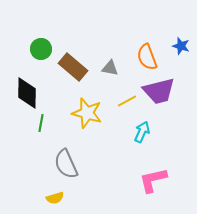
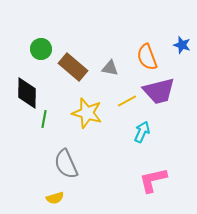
blue star: moved 1 px right, 1 px up
green line: moved 3 px right, 4 px up
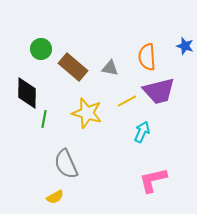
blue star: moved 3 px right, 1 px down
orange semicircle: rotated 16 degrees clockwise
yellow semicircle: moved 1 px up; rotated 12 degrees counterclockwise
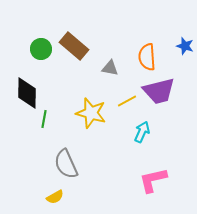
brown rectangle: moved 1 px right, 21 px up
yellow star: moved 4 px right
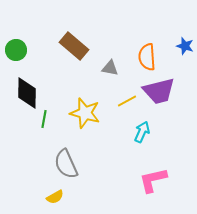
green circle: moved 25 px left, 1 px down
yellow star: moved 6 px left
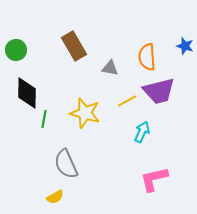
brown rectangle: rotated 20 degrees clockwise
pink L-shape: moved 1 px right, 1 px up
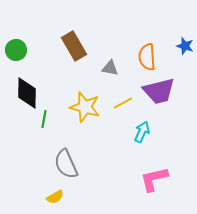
yellow line: moved 4 px left, 2 px down
yellow star: moved 6 px up
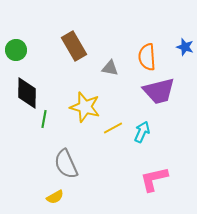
blue star: moved 1 px down
yellow line: moved 10 px left, 25 px down
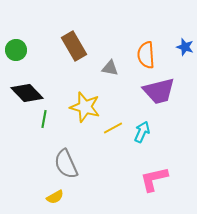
orange semicircle: moved 1 px left, 2 px up
black diamond: rotated 44 degrees counterclockwise
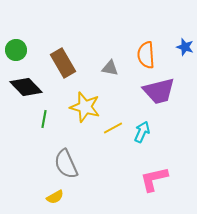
brown rectangle: moved 11 px left, 17 px down
black diamond: moved 1 px left, 6 px up
